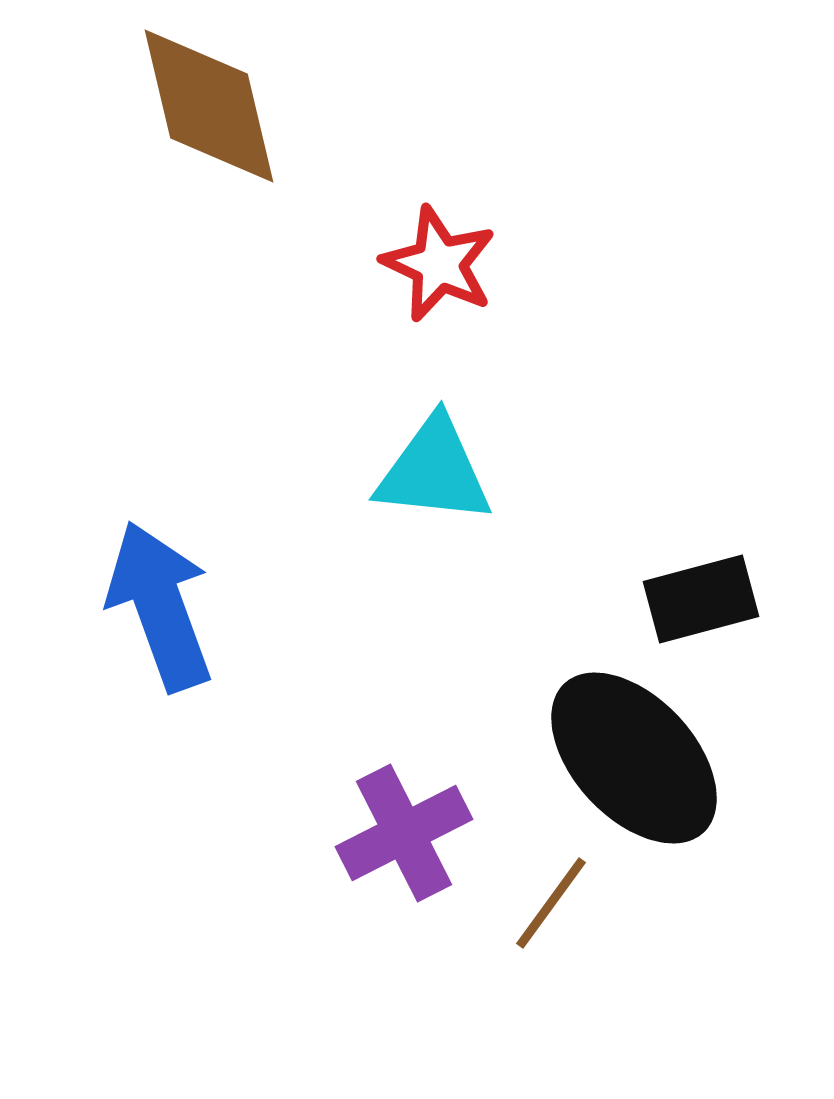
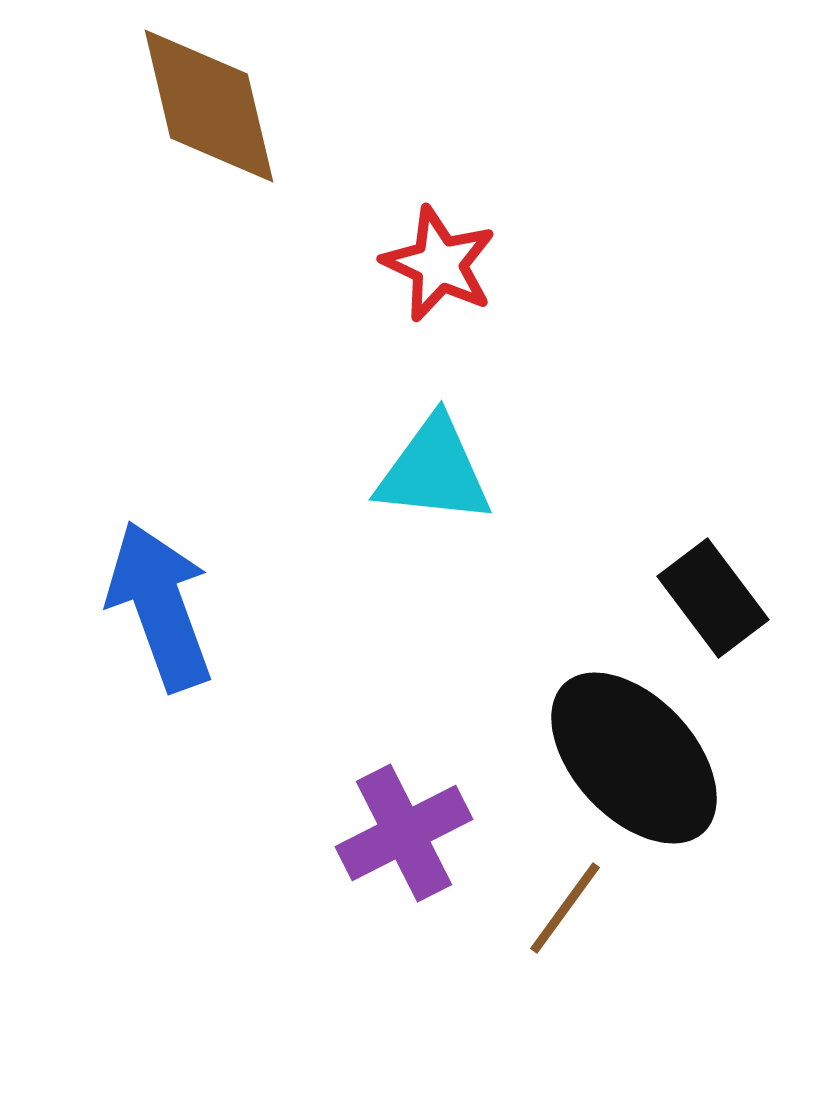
black rectangle: moved 12 px right, 1 px up; rotated 68 degrees clockwise
brown line: moved 14 px right, 5 px down
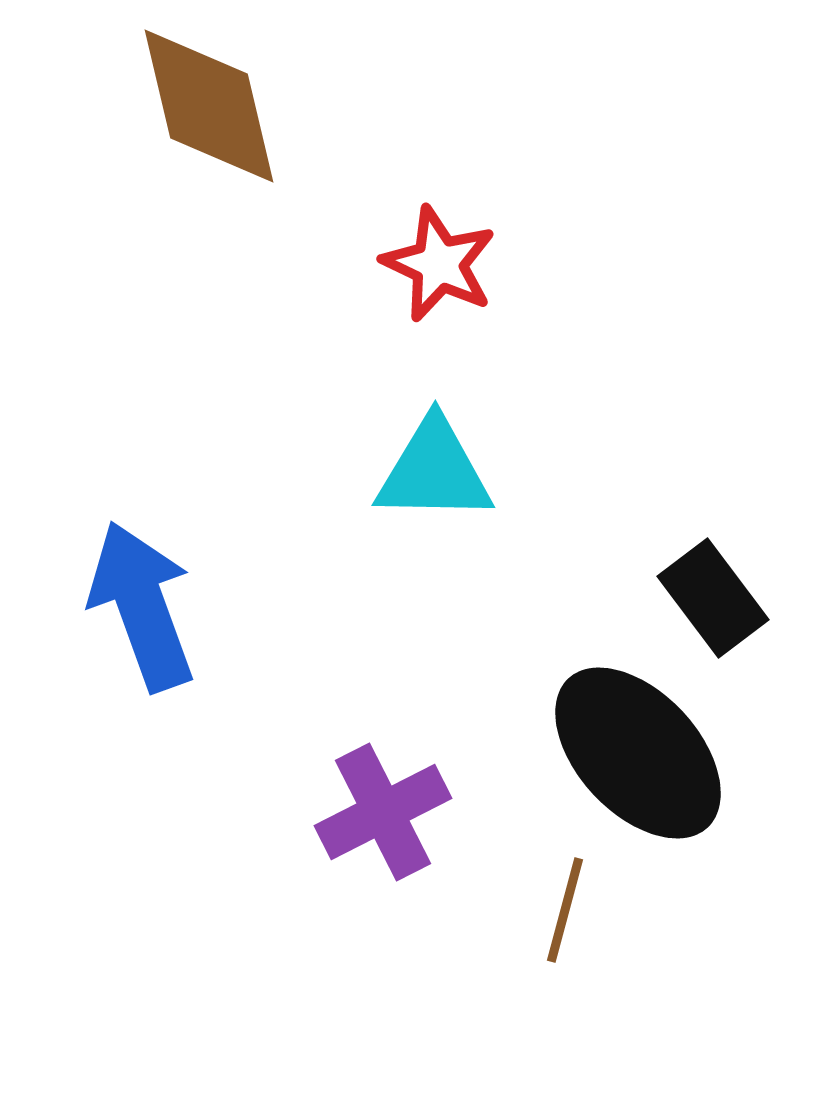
cyan triangle: rotated 5 degrees counterclockwise
blue arrow: moved 18 px left
black ellipse: moved 4 px right, 5 px up
purple cross: moved 21 px left, 21 px up
brown line: moved 2 px down; rotated 21 degrees counterclockwise
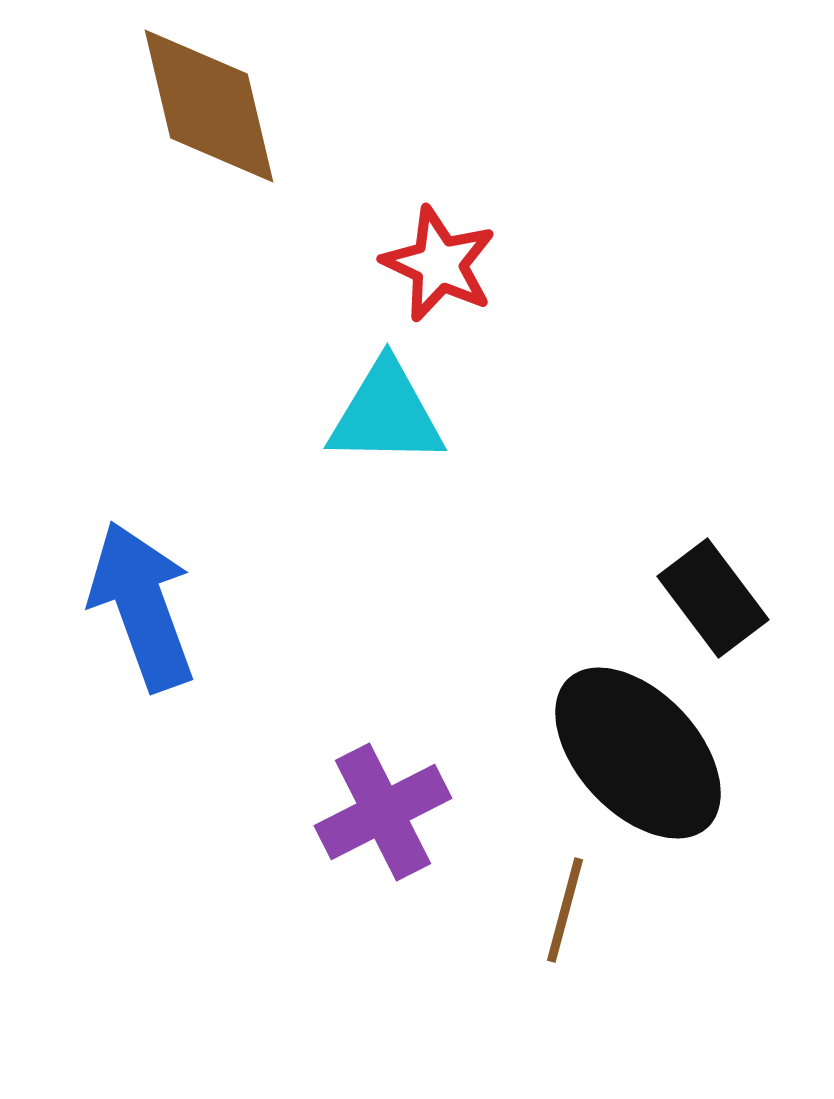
cyan triangle: moved 48 px left, 57 px up
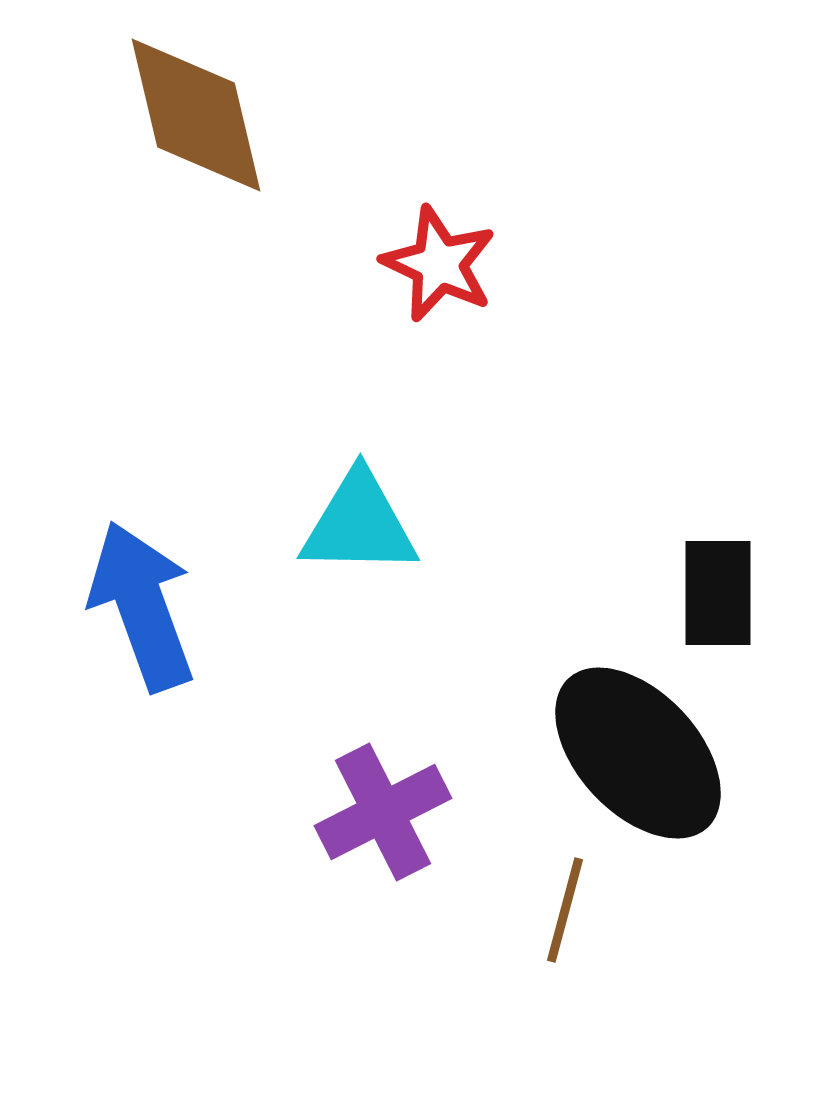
brown diamond: moved 13 px left, 9 px down
cyan triangle: moved 27 px left, 110 px down
black rectangle: moved 5 px right, 5 px up; rotated 37 degrees clockwise
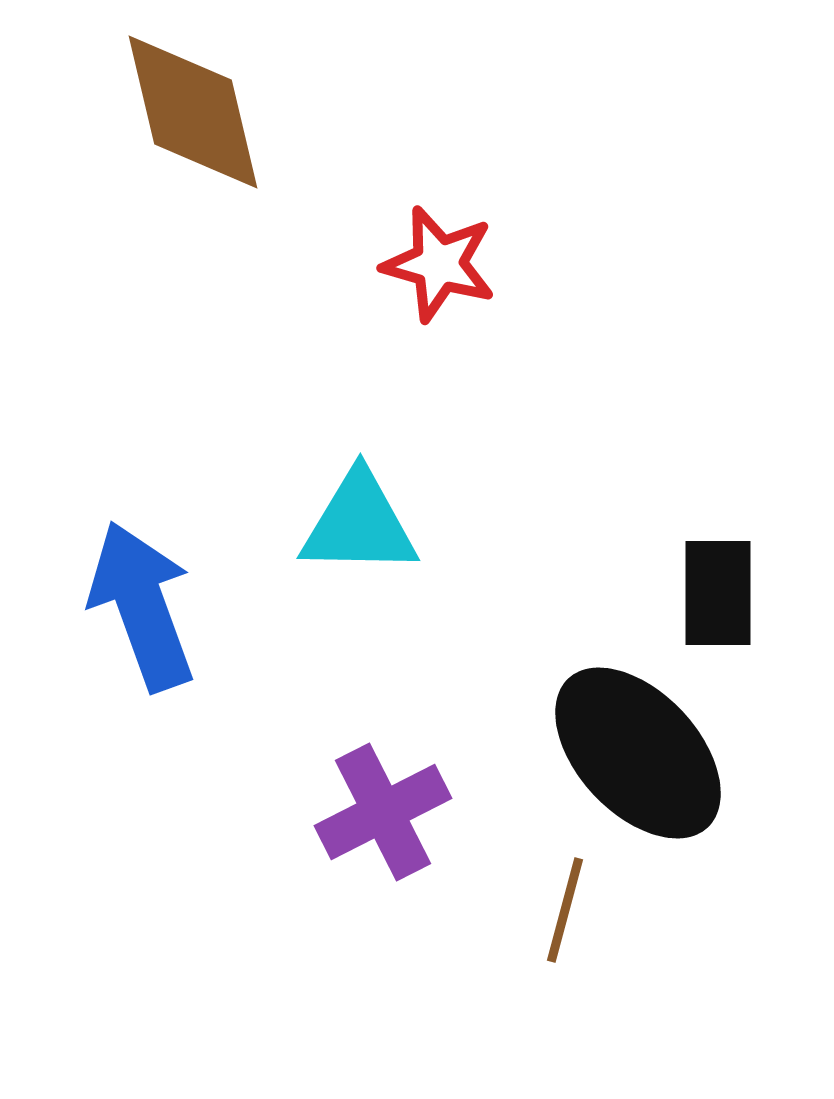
brown diamond: moved 3 px left, 3 px up
red star: rotated 9 degrees counterclockwise
